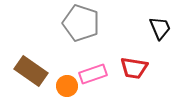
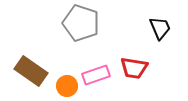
pink rectangle: moved 3 px right, 1 px down
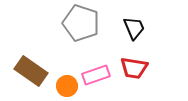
black trapezoid: moved 26 px left
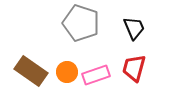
red trapezoid: rotated 96 degrees clockwise
orange circle: moved 14 px up
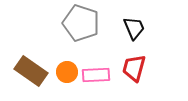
pink rectangle: rotated 16 degrees clockwise
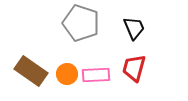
orange circle: moved 2 px down
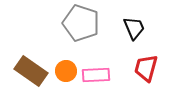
red trapezoid: moved 12 px right
orange circle: moved 1 px left, 3 px up
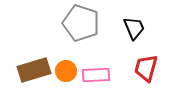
brown rectangle: moved 3 px right, 1 px up; rotated 52 degrees counterclockwise
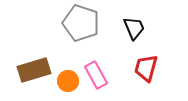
orange circle: moved 2 px right, 10 px down
pink rectangle: rotated 64 degrees clockwise
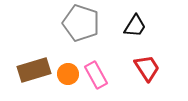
black trapezoid: moved 1 px right, 2 px up; rotated 55 degrees clockwise
red trapezoid: moved 1 px right; rotated 132 degrees clockwise
orange circle: moved 7 px up
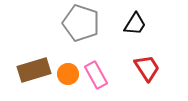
black trapezoid: moved 2 px up
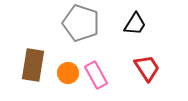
brown rectangle: moved 1 px left, 5 px up; rotated 64 degrees counterclockwise
orange circle: moved 1 px up
